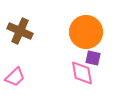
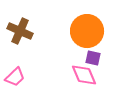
orange circle: moved 1 px right, 1 px up
pink diamond: moved 2 px right, 2 px down; rotated 12 degrees counterclockwise
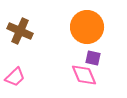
orange circle: moved 4 px up
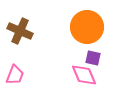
pink trapezoid: moved 2 px up; rotated 25 degrees counterclockwise
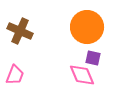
pink diamond: moved 2 px left
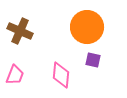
purple square: moved 2 px down
pink diamond: moved 21 px left; rotated 28 degrees clockwise
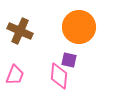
orange circle: moved 8 px left
purple square: moved 24 px left
pink diamond: moved 2 px left, 1 px down
